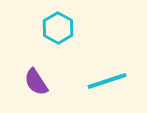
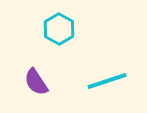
cyan hexagon: moved 1 px right, 1 px down
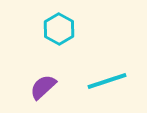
purple semicircle: moved 7 px right, 5 px down; rotated 80 degrees clockwise
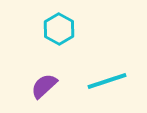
purple semicircle: moved 1 px right, 1 px up
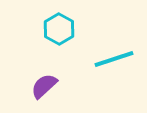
cyan line: moved 7 px right, 22 px up
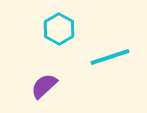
cyan line: moved 4 px left, 2 px up
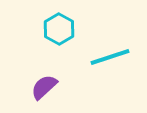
purple semicircle: moved 1 px down
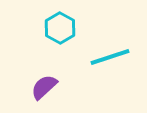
cyan hexagon: moved 1 px right, 1 px up
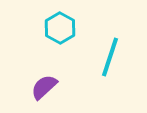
cyan line: rotated 54 degrees counterclockwise
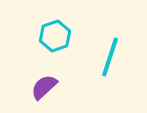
cyan hexagon: moved 5 px left, 8 px down; rotated 12 degrees clockwise
